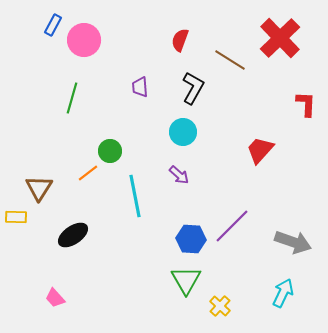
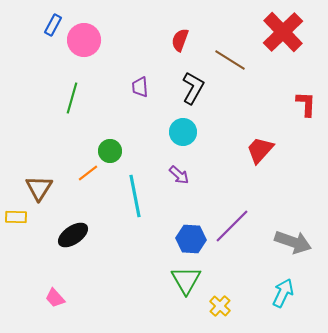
red cross: moved 3 px right, 6 px up
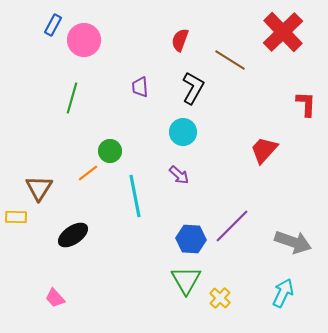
red trapezoid: moved 4 px right
yellow cross: moved 8 px up
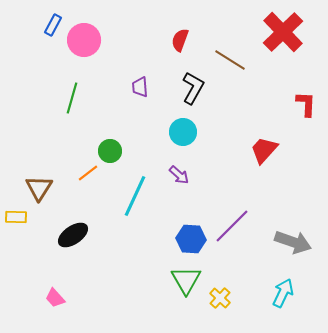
cyan line: rotated 36 degrees clockwise
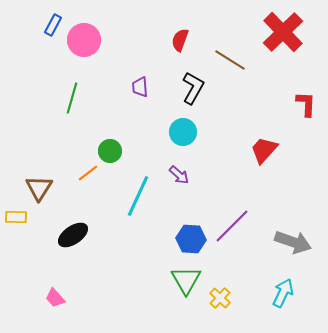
cyan line: moved 3 px right
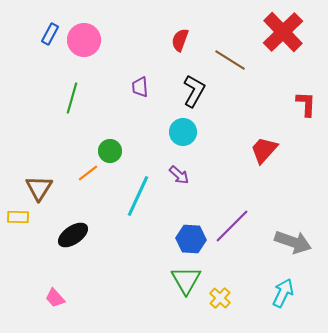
blue rectangle: moved 3 px left, 9 px down
black L-shape: moved 1 px right, 3 px down
yellow rectangle: moved 2 px right
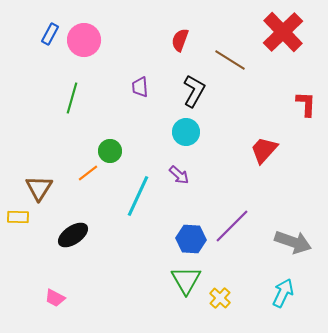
cyan circle: moved 3 px right
pink trapezoid: rotated 20 degrees counterclockwise
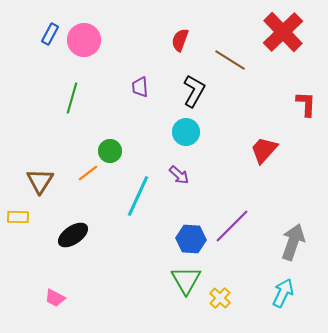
brown triangle: moved 1 px right, 7 px up
gray arrow: rotated 90 degrees counterclockwise
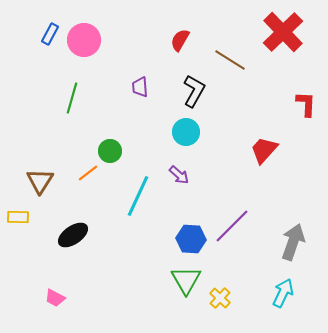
red semicircle: rotated 10 degrees clockwise
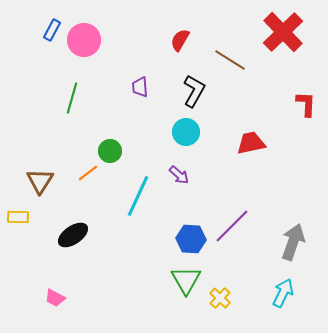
blue rectangle: moved 2 px right, 4 px up
red trapezoid: moved 13 px left, 7 px up; rotated 36 degrees clockwise
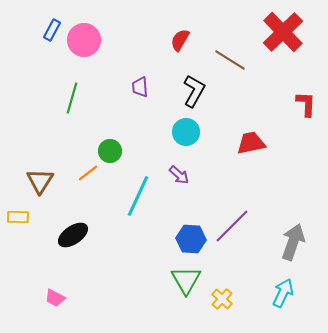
yellow cross: moved 2 px right, 1 px down
